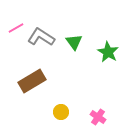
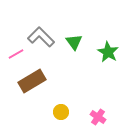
pink line: moved 26 px down
gray L-shape: rotated 12 degrees clockwise
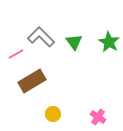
green star: moved 1 px right, 10 px up
yellow circle: moved 8 px left, 2 px down
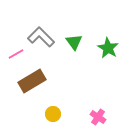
green star: moved 1 px left, 6 px down
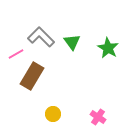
green triangle: moved 2 px left
brown rectangle: moved 5 px up; rotated 28 degrees counterclockwise
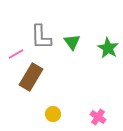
gray L-shape: rotated 136 degrees counterclockwise
brown rectangle: moved 1 px left, 1 px down
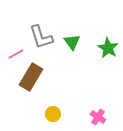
gray L-shape: rotated 16 degrees counterclockwise
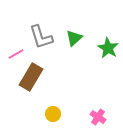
green triangle: moved 2 px right, 4 px up; rotated 24 degrees clockwise
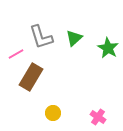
yellow circle: moved 1 px up
